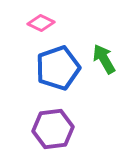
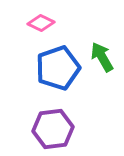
green arrow: moved 2 px left, 2 px up
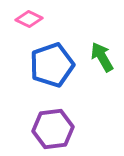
pink diamond: moved 12 px left, 4 px up
blue pentagon: moved 6 px left, 3 px up
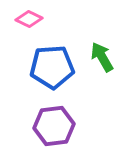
blue pentagon: moved 2 px down; rotated 15 degrees clockwise
purple hexagon: moved 1 px right, 3 px up
